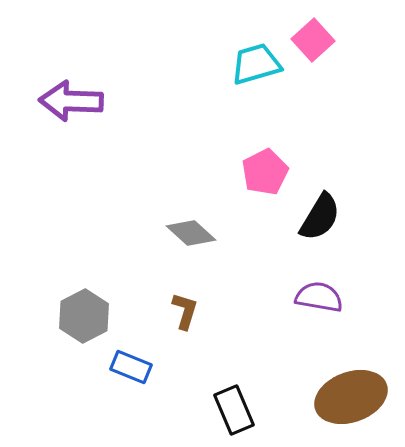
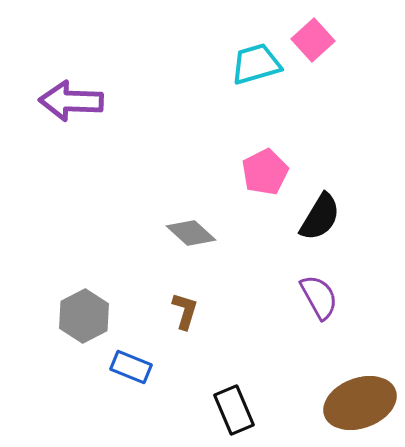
purple semicircle: rotated 51 degrees clockwise
brown ellipse: moved 9 px right, 6 px down
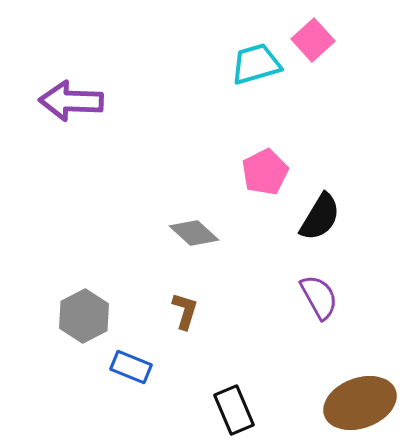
gray diamond: moved 3 px right
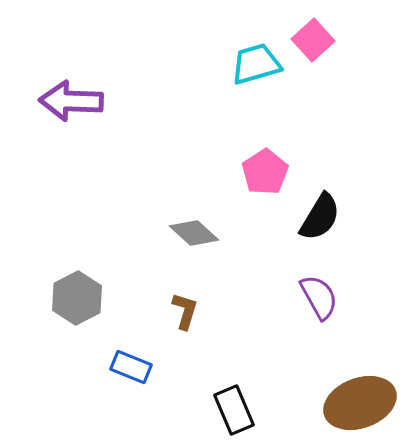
pink pentagon: rotated 6 degrees counterclockwise
gray hexagon: moved 7 px left, 18 px up
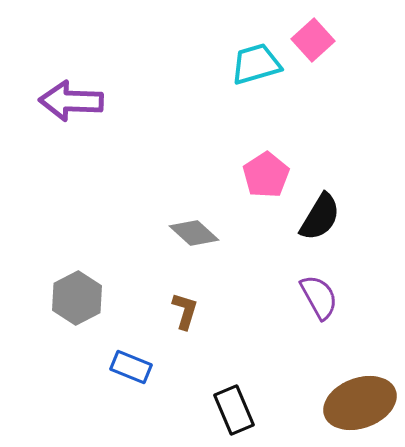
pink pentagon: moved 1 px right, 3 px down
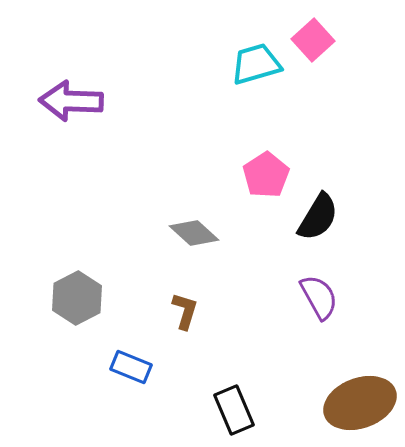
black semicircle: moved 2 px left
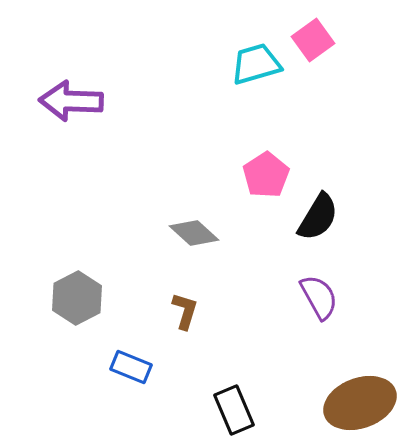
pink square: rotated 6 degrees clockwise
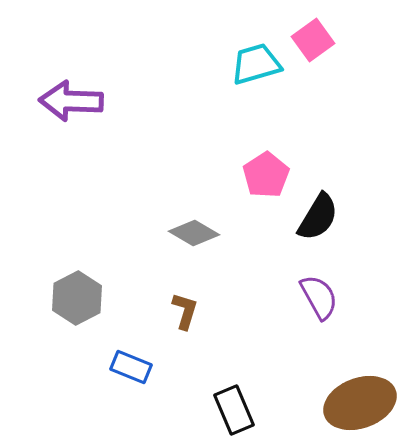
gray diamond: rotated 12 degrees counterclockwise
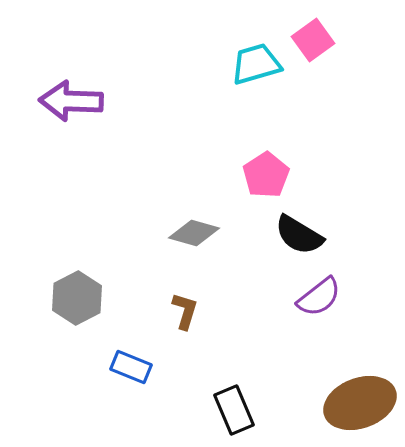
black semicircle: moved 19 px left, 18 px down; rotated 90 degrees clockwise
gray diamond: rotated 15 degrees counterclockwise
purple semicircle: rotated 81 degrees clockwise
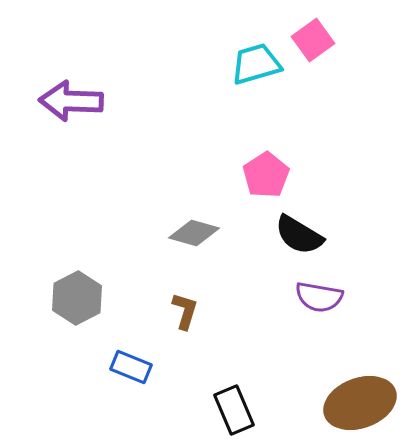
purple semicircle: rotated 48 degrees clockwise
